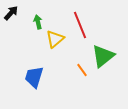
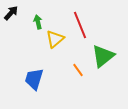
orange line: moved 4 px left
blue trapezoid: moved 2 px down
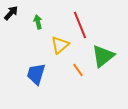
yellow triangle: moved 5 px right, 6 px down
blue trapezoid: moved 2 px right, 5 px up
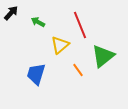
green arrow: rotated 48 degrees counterclockwise
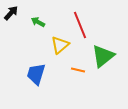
orange line: rotated 40 degrees counterclockwise
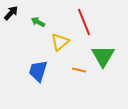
red line: moved 4 px right, 3 px up
yellow triangle: moved 3 px up
green triangle: rotated 20 degrees counterclockwise
orange line: moved 1 px right
blue trapezoid: moved 2 px right, 3 px up
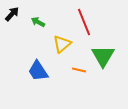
black arrow: moved 1 px right, 1 px down
yellow triangle: moved 2 px right, 2 px down
blue trapezoid: rotated 50 degrees counterclockwise
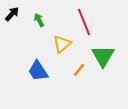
green arrow: moved 1 px right, 2 px up; rotated 32 degrees clockwise
orange line: rotated 64 degrees counterclockwise
